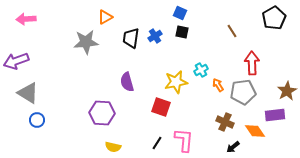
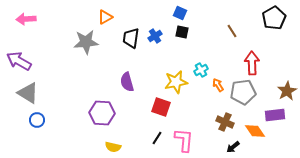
purple arrow: moved 3 px right; rotated 50 degrees clockwise
black line: moved 5 px up
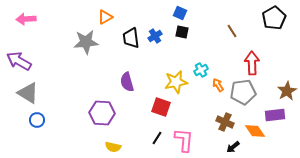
black trapezoid: rotated 15 degrees counterclockwise
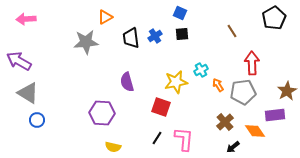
black square: moved 2 px down; rotated 16 degrees counterclockwise
brown cross: rotated 24 degrees clockwise
pink L-shape: moved 1 px up
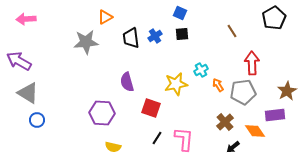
yellow star: moved 2 px down
red square: moved 10 px left, 1 px down
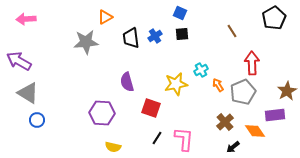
gray pentagon: rotated 15 degrees counterclockwise
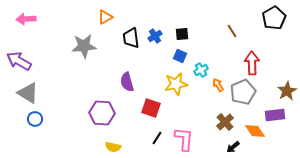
blue square: moved 43 px down
gray star: moved 2 px left, 4 px down
blue circle: moved 2 px left, 1 px up
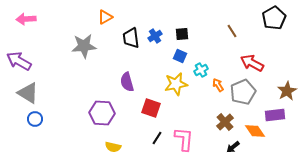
red arrow: rotated 60 degrees counterclockwise
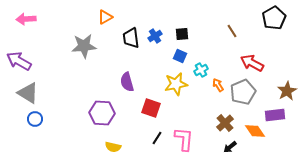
brown cross: moved 1 px down
black arrow: moved 3 px left
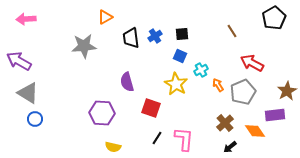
yellow star: rotated 30 degrees counterclockwise
